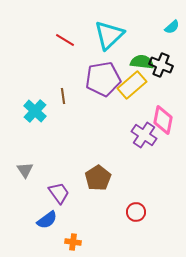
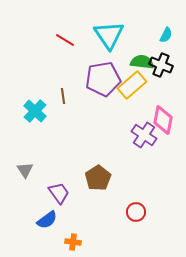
cyan semicircle: moved 6 px left, 8 px down; rotated 21 degrees counterclockwise
cyan triangle: rotated 20 degrees counterclockwise
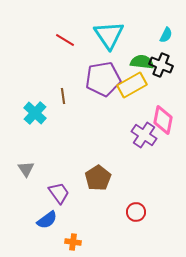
yellow rectangle: rotated 12 degrees clockwise
cyan cross: moved 2 px down
gray triangle: moved 1 px right, 1 px up
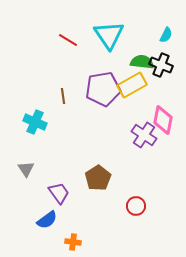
red line: moved 3 px right
purple pentagon: moved 10 px down
cyan cross: moved 9 px down; rotated 20 degrees counterclockwise
red circle: moved 6 px up
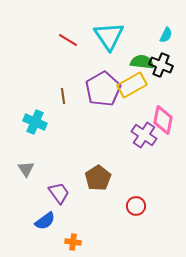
cyan triangle: moved 1 px down
purple pentagon: rotated 20 degrees counterclockwise
blue semicircle: moved 2 px left, 1 px down
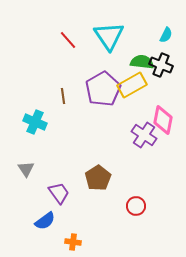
red line: rotated 18 degrees clockwise
